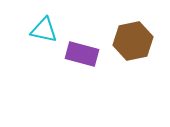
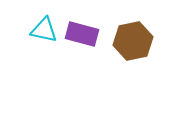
purple rectangle: moved 20 px up
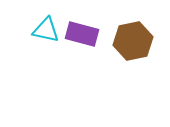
cyan triangle: moved 2 px right
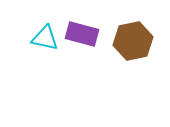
cyan triangle: moved 1 px left, 8 px down
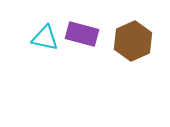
brown hexagon: rotated 12 degrees counterclockwise
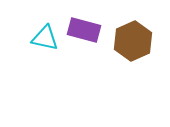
purple rectangle: moved 2 px right, 4 px up
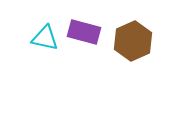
purple rectangle: moved 2 px down
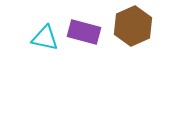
brown hexagon: moved 15 px up
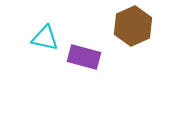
purple rectangle: moved 25 px down
